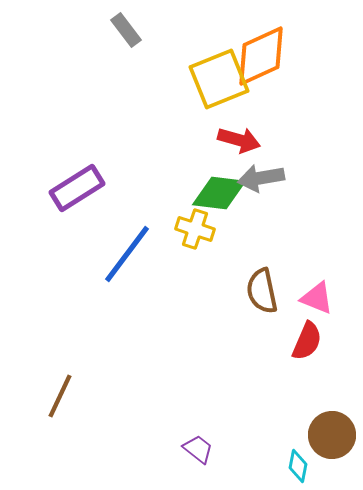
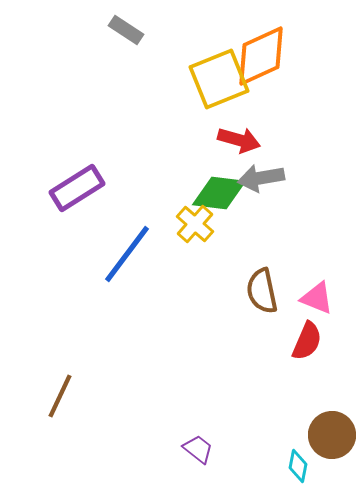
gray rectangle: rotated 20 degrees counterclockwise
yellow cross: moved 5 px up; rotated 24 degrees clockwise
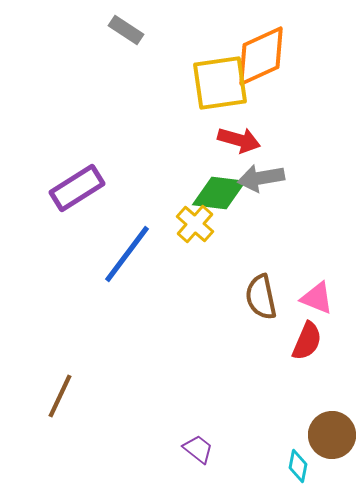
yellow square: moved 1 px right, 4 px down; rotated 14 degrees clockwise
brown semicircle: moved 1 px left, 6 px down
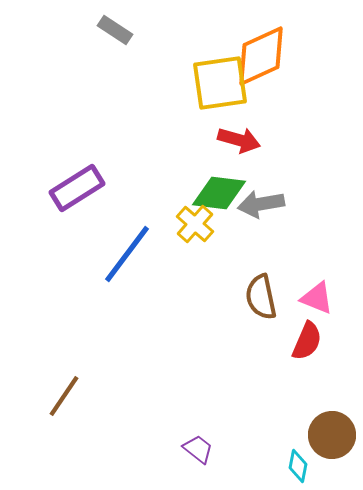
gray rectangle: moved 11 px left
gray arrow: moved 26 px down
brown line: moved 4 px right; rotated 9 degrees clockwise
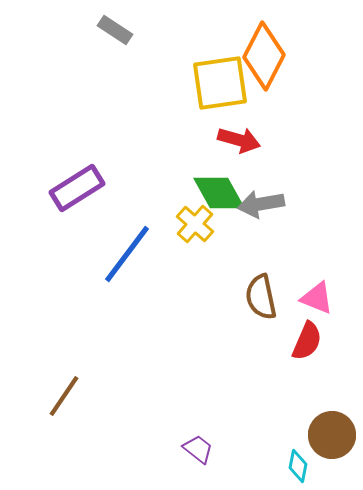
orange diamond: moved 3 px right; rotated 38 degrees counterclockwise
green diamond: rotated 54 degrees clockwise
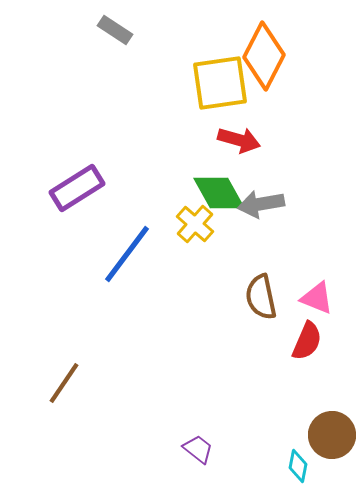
brown line: moved 13 px up
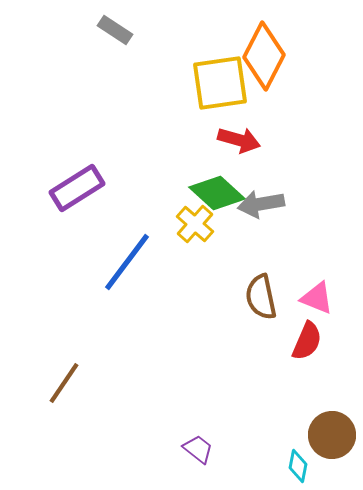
green diamond: moved 2 px left; rotated 18 degrees counterclockwise
blue line: moved 8 px down
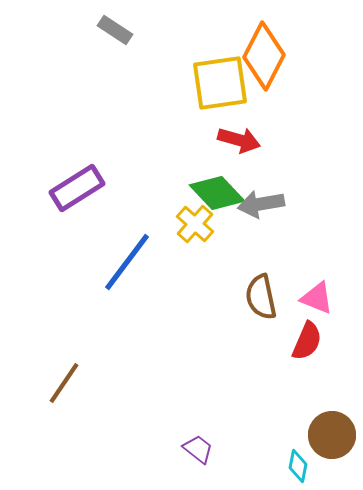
green diamond: rotated 4 degrees clockwise
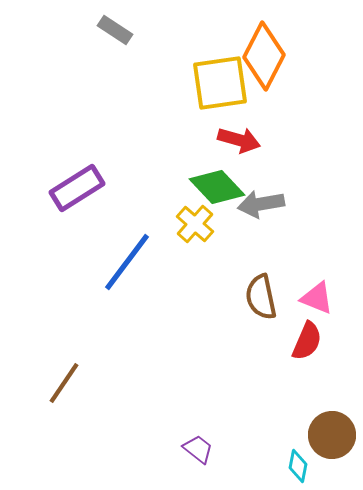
green diamond: moved 6 px up
